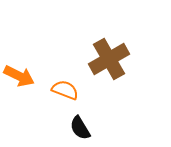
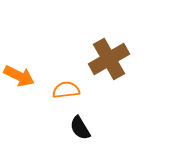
orange semicircle: moved 1 px right; rotated 28 degrees counterclockwise
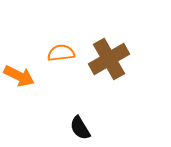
orange semicircle: moved 5 px left, 37 px up
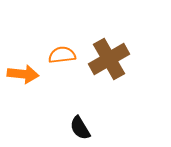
orange semicircle: moved 1 px right, 2 px down
orange arrow: moved 4 px right, 2 px up; rotated 20 degrees counterclockwise
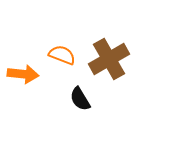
orange semicircle: rotated 28 degrees clockwise
black semicircle: moved 29 px up
